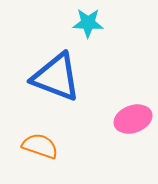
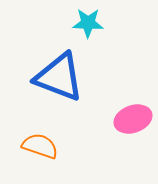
blue triangle: moved 3 px right
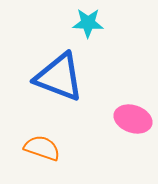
pink ellipse: rotated 39 degrees clockwise
orange semicircle: moved 2 px right, 2 px down
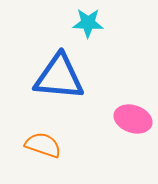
blue triangle: rotated 16 degrees counterclockwise
orange semicircle: moved 1 px right, 3 px up
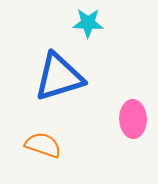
blue triangle: rotated 22 degrees counterclockwise
pink ellipse: rotated 69 degrees clockwise
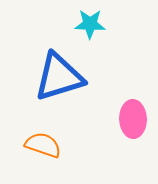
cyan star: moved 2 px right, 1 px down
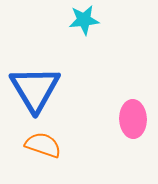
cyan star: moved 6 px left, 4 px up; rotated 8 degrees counterclockwise
blue triangle: moved 24 px left, 12 px down; rotated 44 degrees counterclockwise
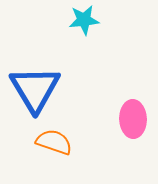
orange semicircle: moved 11 px right, 3 px up
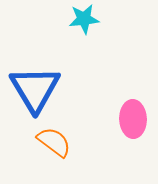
cyan star: moved 1 px up
orange semicircle: rotated 18 degrees clockwise
